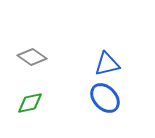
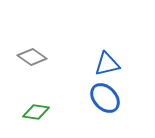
green diamond: moved 6 px right, 9 px down; rotated 20 degrees clockwise
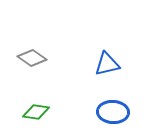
gray diamond: moved 1 px down
blue ellipse: moved 8 px right, 14 px down; rotated 44 degrees counterclockwise
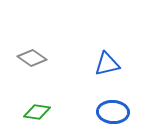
green diamond: moved 1 px right
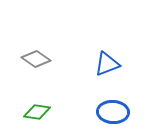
gray diamond: moved 4 px right, 1 px down
blue triangle: rotated 8 degrees counterclockwise
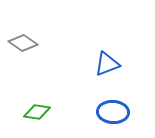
gray diamond: moved 13 px left, 16 px up
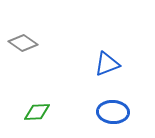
green diamond: rotated 12 degrees counterclockwise
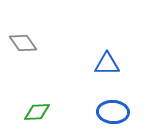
gray diamond: rotated 20 degrees clockwise
blue triangle: rotated 20 degrees clockwise
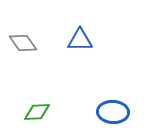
blue triangle: moved 27 px left, 24 px up
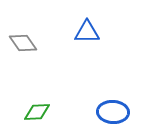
blue triangle: moved 7 px right, 8 px up
